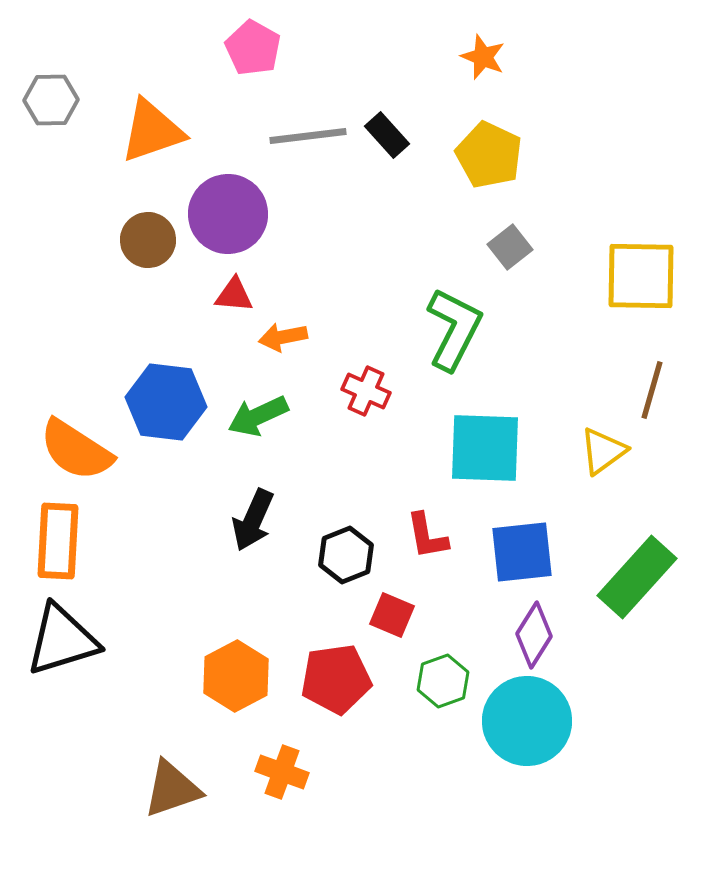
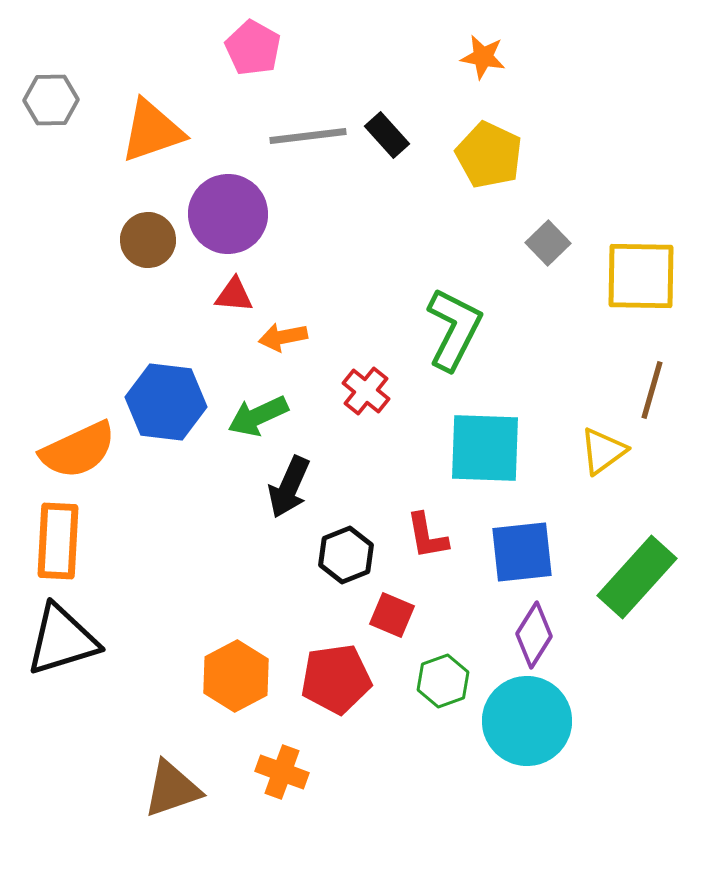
orange star: rotated 12 degrees counterclockwise
gray square: moved 38 px right, 4 px up; rotated 6 degrees counterclockwise
red cross: rotated 15 degrees clockwise
orange semicircle: moved 2 px right; rotated 58 degrees counterclockwise
black arrow: moved 36 px right, 33 px up
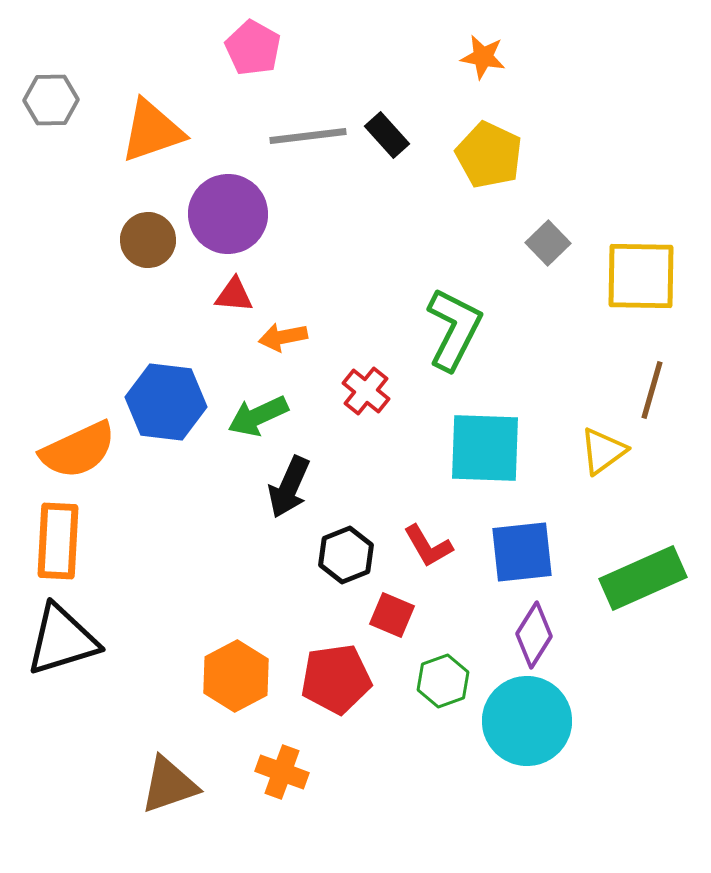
red L-shape: moved 1 px right, 10 px down; rotated 20 degrees counterclockwise
green rectangle: moved 6 px right, 1 px down; rotated 24 degrees clockwise
brown triangle: moved 3 px left, 4 px up
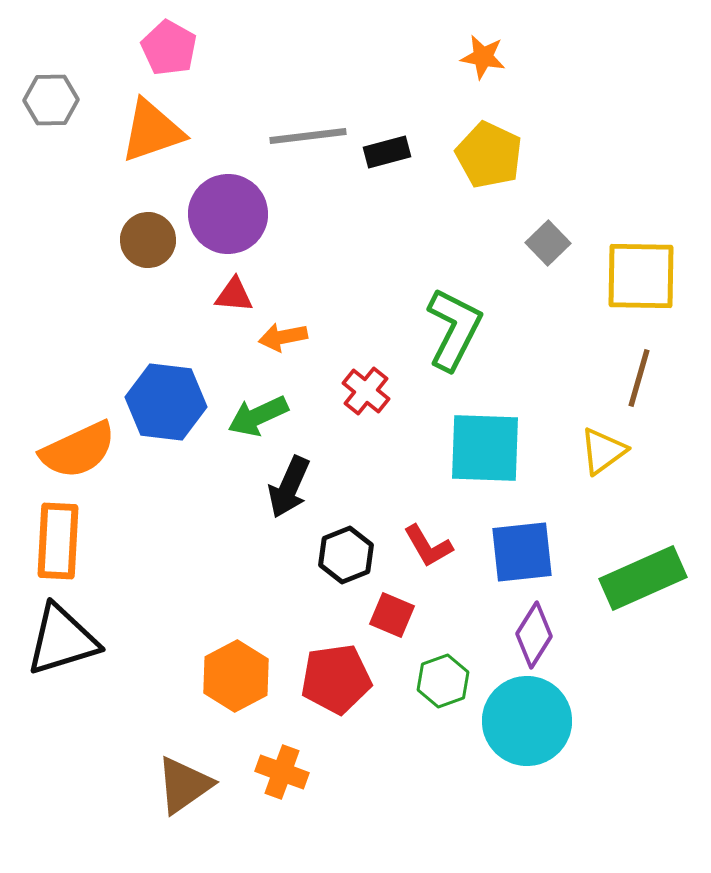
pink pentagon: moved 84 px left
black rectangle: moved 17 px down; rotated 63 degrees counterclockwise
brown line: moved 13 px left, 12 px up
brown triangle: moved 15 px right; rotated 16 degrees counterclockwise
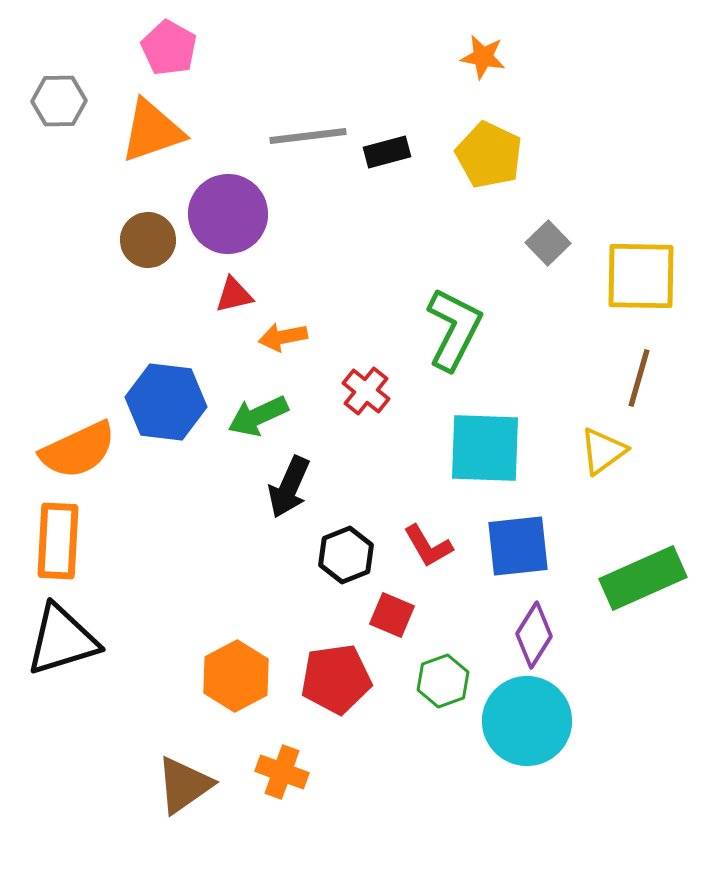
gray hexagon: moved 8 px right, 1 px down
red triangle: rotated 18 degrees counterclockwise
blue square: moved 4 px left, 6 px up
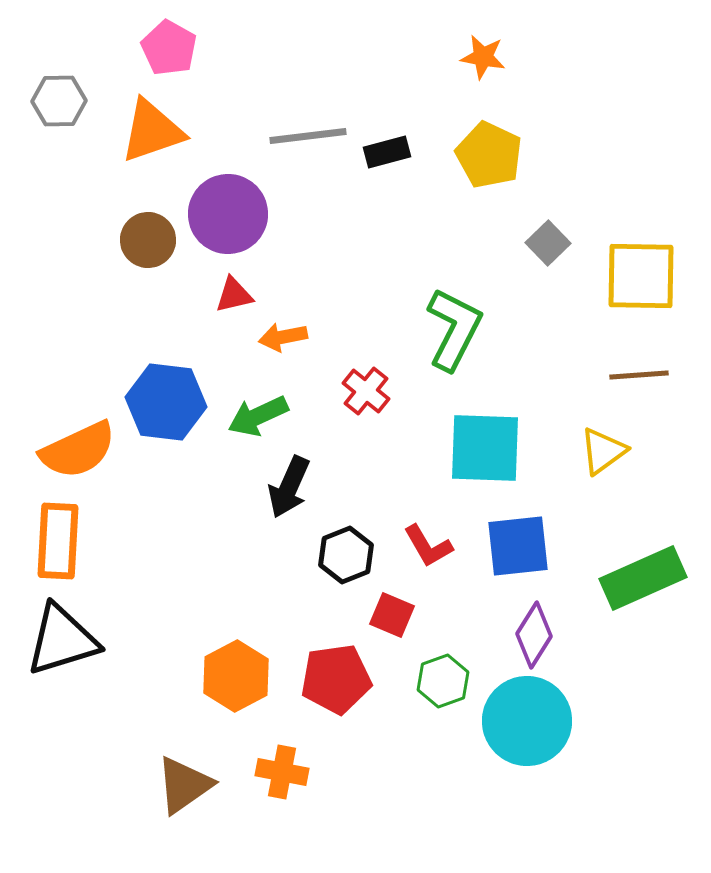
brown line: moved 3 px up; rotated 70 degrees clockwise
orange cross: rotated 9 degrees counterclockwise
